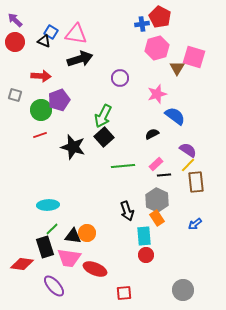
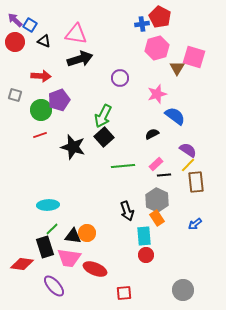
blue square at (51, 32): moved 21 px left, 7 px up
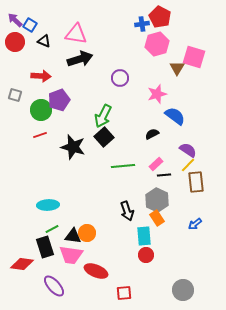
pink hexagon at (157, 48): moved 4 px up
green line at (52, 229): rotated 16 degrees clockwise
pink trapezoid at (69, 258): moved 2 px right, 3 px up
red ellipse at (95, 269): moved 1 px right, 2 px down
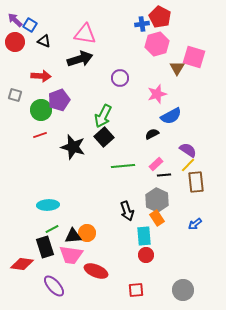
pink triangle at (76, 34): moved 9 px right
blue semicircle at (175, 116): moved 4 px left; rotated 115 degrees clockwise
black triangle at (73, 236): rotated 12 degrees counterclockwise
red square at (124, 293): moved 12 px right, 3 px up
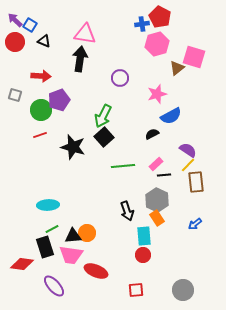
black arrow at (80, 59): rotated 65 degrees counterclockwise
brown triangle at (177, 68): rotated 21 degrees clockwise
red circle at (146, 255): moved 3 px left
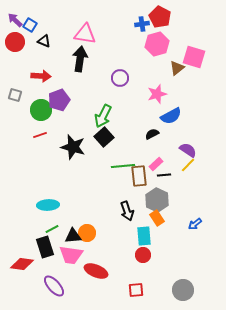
brown rectangle at (196, 182): moved 57 px left, 6 px up
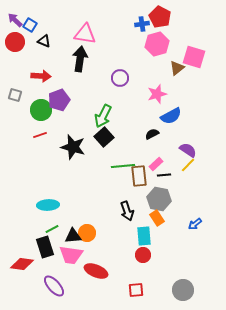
gray hexagon at (157, 200): moved 2 px right, 1 px up; rotated 15 degrees counterclockwise
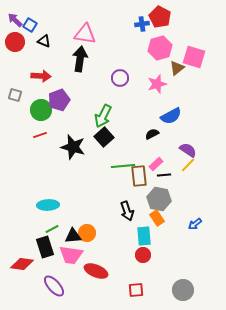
pink hexagon at (157, 44): moved 3 px right, 4 px down
pink star at (157, 94): moved 10 px up
